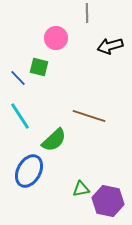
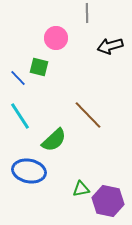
brown line: moved 1 px left, 1 px up; rotated 28 degrees clockwise
blue ellipse: rotated 72 degrees clockwise
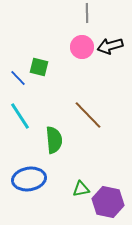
pink circle: moved 26 px right, 9 px down
green semicircle: rotated 52 degrees counterclockwise
blue ellipse: moved 8 px down; rotated 20 degrees counterclockwise
purple hexagon: moved 1 px down
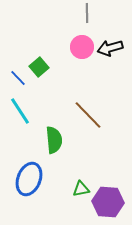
black arrow: moved 2 px down
green square: rotated 36 degrees clockwise
cyan line: moved 5 px up
blue ellipse: rotated 60 degrees counterclockwise
purple hexagon: rotated 8 degrees counterclockwise
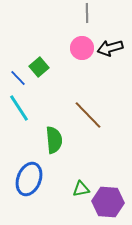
pink circle: moved 1 px down
cyan line: moved 1 px left, 3 px up
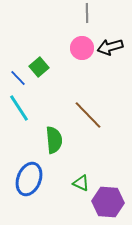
black arrow: moved 1 px up
green triangle: moved 6 px up; rotated 36 degrees clockwise
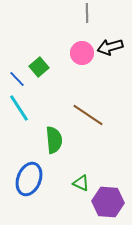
pink circle: moved 5 px down
blue line: moved 1 px left, 1 px down
brown line: rotated 12 degrees counterclockwise
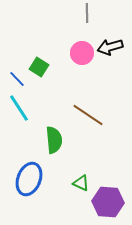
green square: rotated 18 degrees counterclockwise
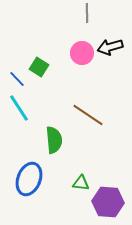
green triangle: rotated 18 degrees counterclockwise
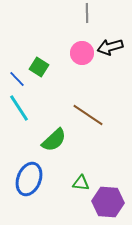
green semicircle: rotated 52 degrees clockwise
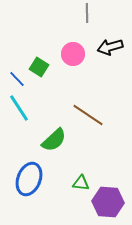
pink circle: moved 9 px left, 1 px down
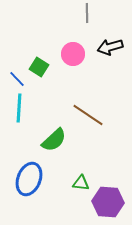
cyan line: rotated 36 degrees clockwise
